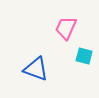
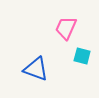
cyan square: moved 2 px left
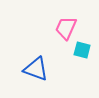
cyan square: moved 6 px up
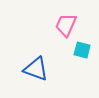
pink trapezoid: moved 3 px up
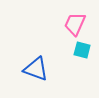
pink trapezoid: moved 9 px right, 1 px up
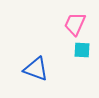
cyan square: rotated 12 degrees counterclockwise
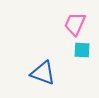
blue triangle: moved 7 px right, 4 px down
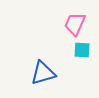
blue triangle: rotated 36 degrees counterclockwise
